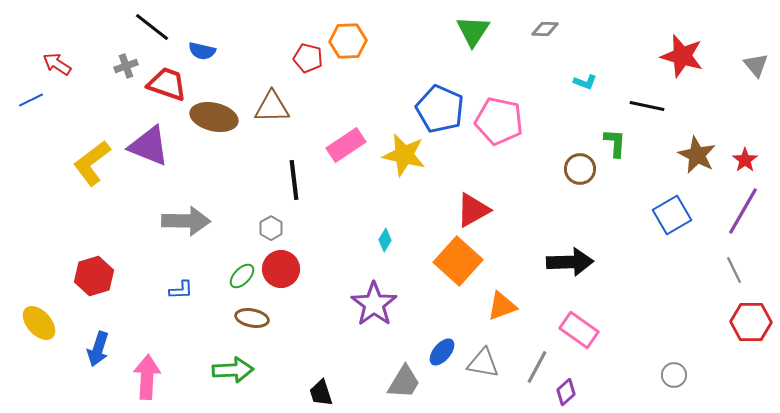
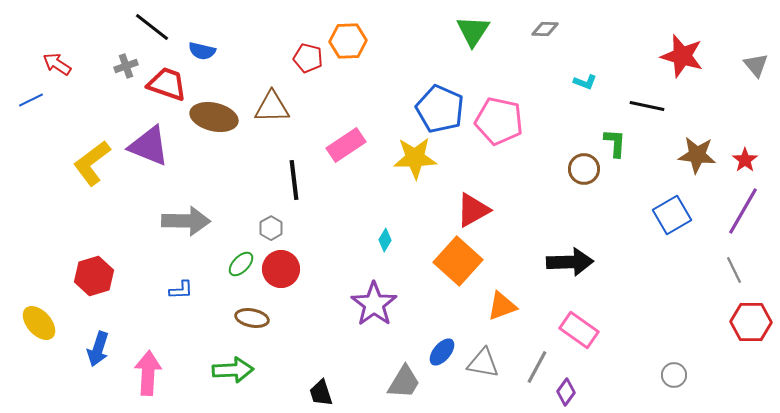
yellow star at (404, 155): moved 11 px right, 3 px down; rotated 15 degrees counterclockwise
brown star at (697, 155): rotated 21 degrees counterclockwise
brown circle at (580, 169): moved 4 px right
green ellipse at (242, 276): moved 1 px left, 12 px up
pink arrow at (147, 377): moved 1 px right, 4 px up
purple diamond at (566, 392): rotated 12 degrees counterclockwise
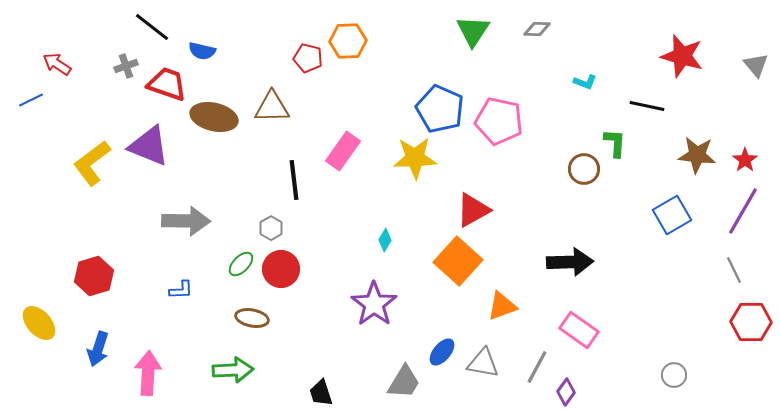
gray diamond at (545, 29): moved 8 px left
pink rectangle at (346, 145): moved 3 px left, 6 px down; rotated 21 degrees counterclockwise
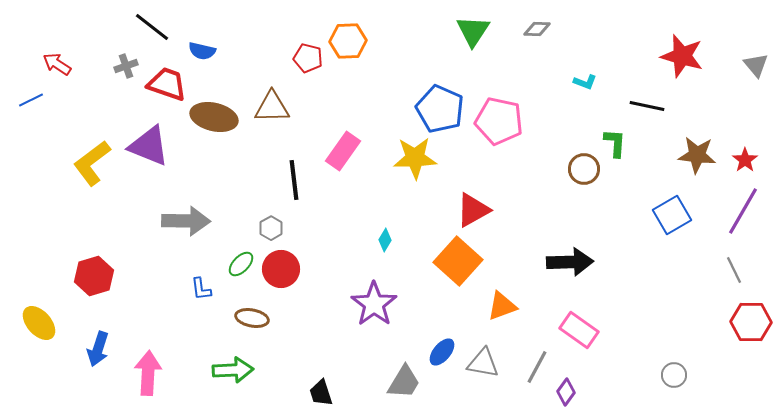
blue L-shape at (181, 290): moved 20 px right, 1 px up; rotated 85 degrees clockwise
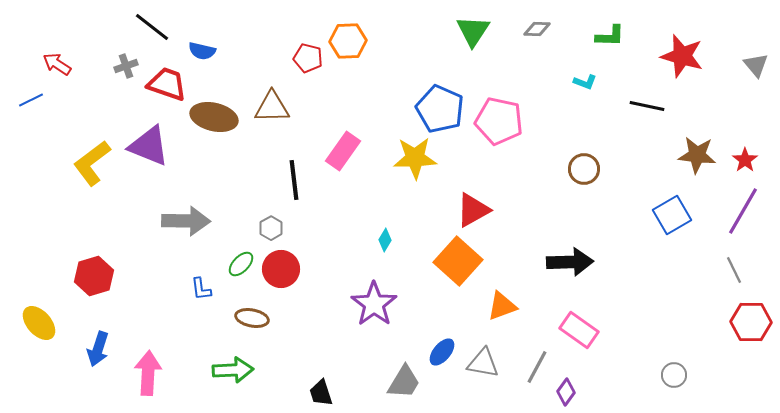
green L-shape at (615, 143): moved 5 px left, 107 px up; rotated 88 degrees clockwise
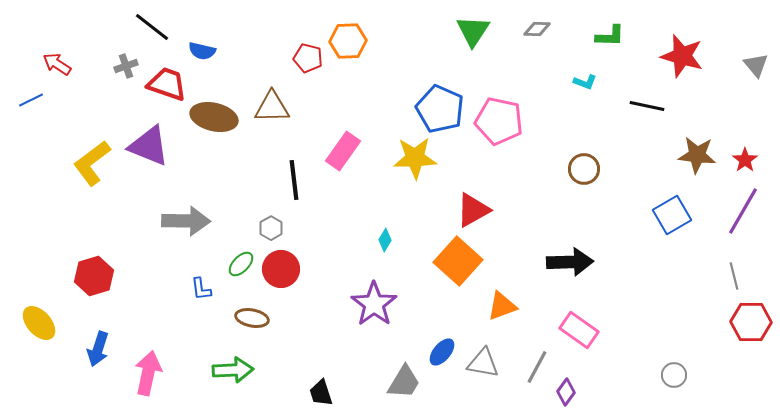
gray line at (734, 270): moved 6 px down; rotated 12 degrees clockwise
pink arrow at (148, 373): rotated 9 degrees clockwise
